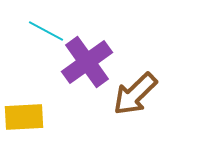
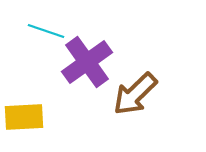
cyan line: rotated 9 degrees counterclockwise
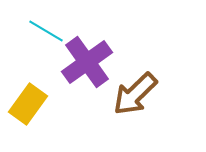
cyan line: rotated 12 degrees clockwise
yellow rectangle: moved 4 px right, 13 px up; rotated 51 degrees counterclockwise
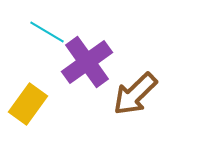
cyan line: moved 1 px right, 1 px down
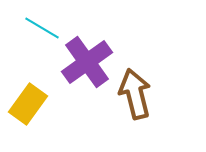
cyan line: moved 5 px left, 4 px up
brown arrow: rotated 120 degrees clockwise
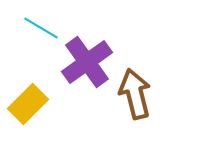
cyan line: moved 1 px left
yellow rectangle: rotated 9 degrees clockwise
